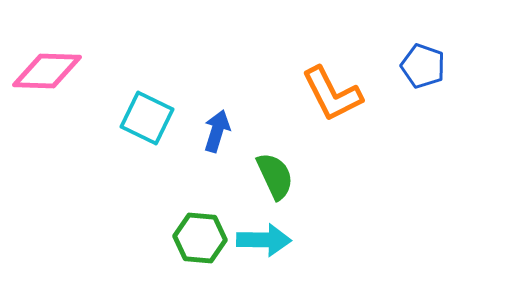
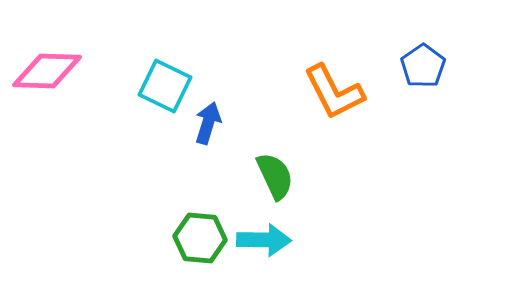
blue pentagon: rotated 18 degrees clockwise
orange L-shape: moved 2 px right, 2 px up
cyan square: moved 18 px right, 32 px up
blue arrow: moved 9 px left, 8 px up
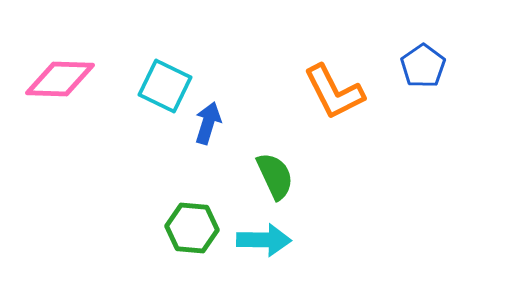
pink diamond: moved 13 px right, 8 px down
green hexagon: moved 8 px left, 10 px up
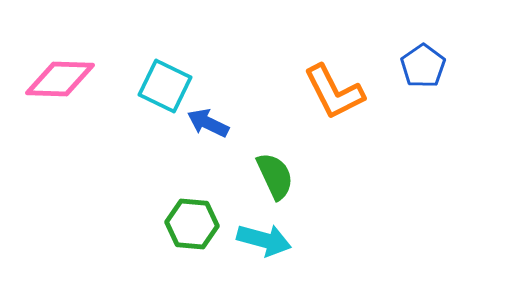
blue arrow: rotated 81 degrees counterclockwise
green hexagon: moved 4 px up
cyan arrow: rotated 14 degrees clockwise
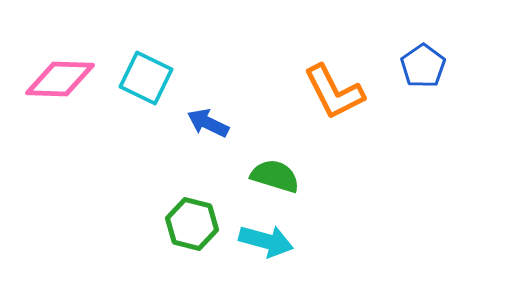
cyan square: moved 19 px left, 8 px up
green semicircle: rotated 48 degrees counterclockwise
green hexagon: rotated 9 degrees clockwise
cyan arrow: moved 2 px right, 1 px down
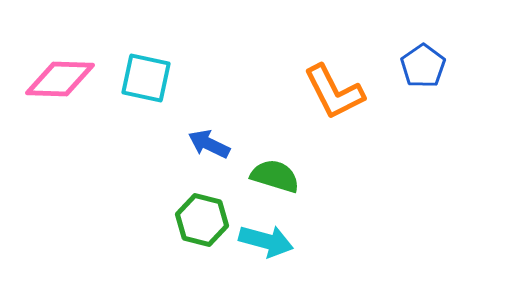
cyan square: rotated 14 degrees counterclockwise
blue arrow: moved 1 px right, 21 px down
green hexagon: moved 10 px right, 4 px up
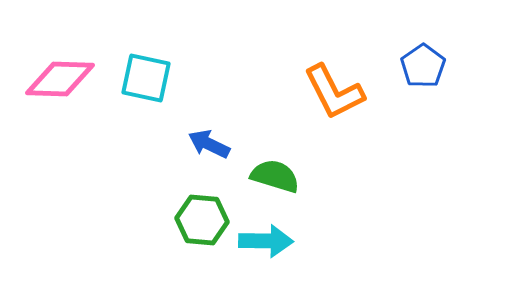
green hexagon: rotated 9 degrees counterclockwise
cyan arrow: rotated 14 degrees counterclockwise
